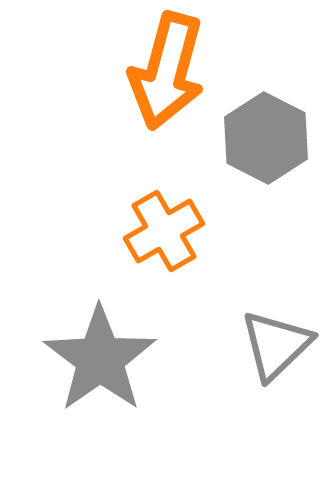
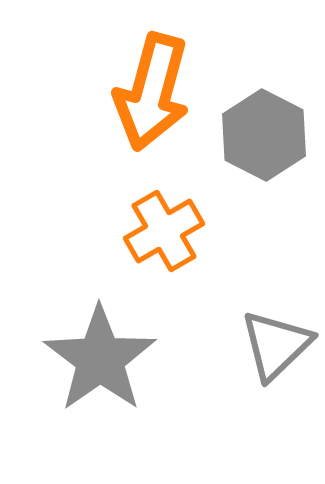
orange arrow: moved 15 px left, 21 px down
gray hexagon: moved 2 px left, 3 px up
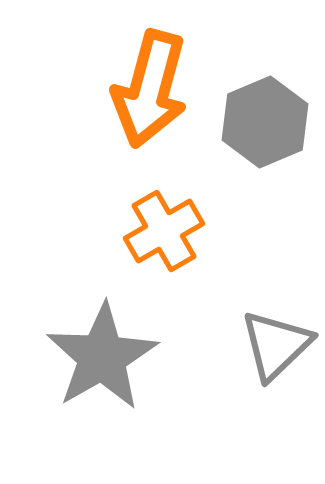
orange arrow: moved 2 px left, 3 px up
gray hexagon: moved 1 px right, 13 px up; rotated 10 degrees clockwise
gray star: moved 2 px right, 2 px up; rotated 5 degrees clockwise
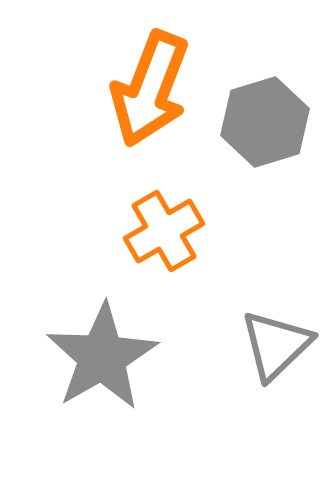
orange arrow: rotated 6 degrees clockwise
gray hexagon: rotated 6 degrees clockwise
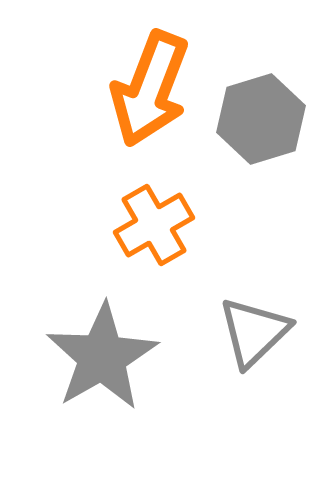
gray hexagon: moved 4 px left, 3 px up
orange cross: moved 10 px left, 6 px up
gray triangle: moved 22 px left, 13 px up
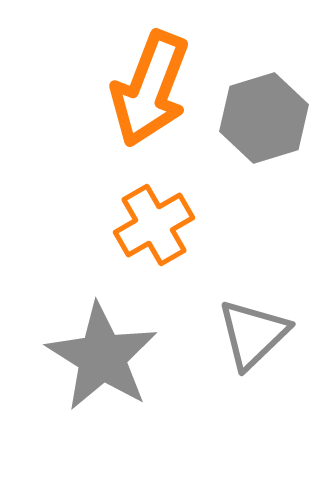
gray hexagon: moved 3 px right, 1 px up
gray triangle: moved 1 px left, 2 px down
gray star: rotated 10 degrees counterclockwise
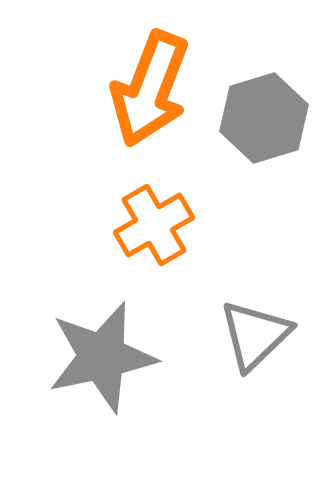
gray triangle: moved 2 px right, 1 px down
gray star: rotated 28 degrees clockwise
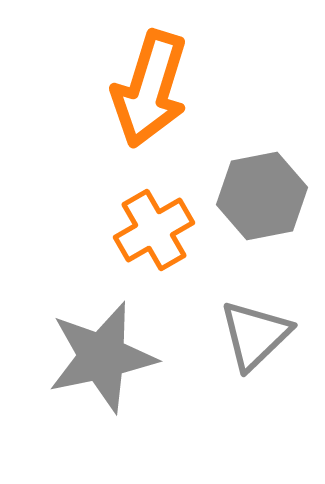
orange arrow: rotated 4 degrees counterclockwise
gray hexagon: moved 2 px left, 78 px down; rotated 6 degrees clockwise
orange cross: moved 5 px down
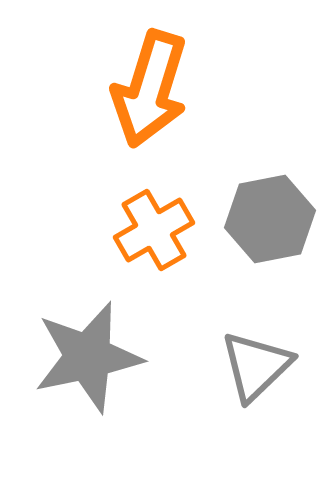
gray hexagon: moved 8 px right, 23 px down
gray triangle: moved 1 px right, 31 px down
gray star: moved 14 px left
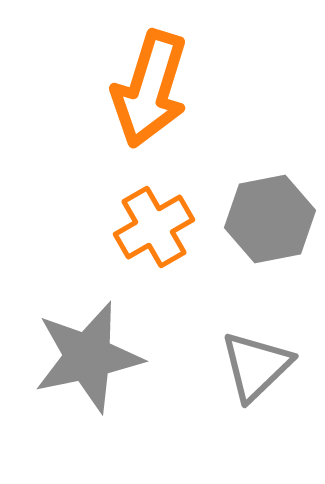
orange cross: moved 3 px up
